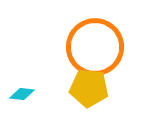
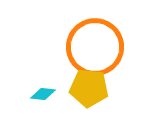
cyan diamond: moved 21 px right
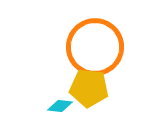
cyan diamond: moved 17 px right, 12 px down
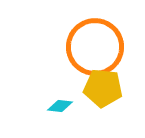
yellow pentagon: moved 14 px right
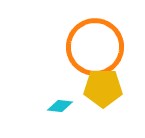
yellow pentagon: rotated 6 degrees counterclockwise
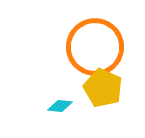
yellow pentagon: rotated 24 degrees clockwise
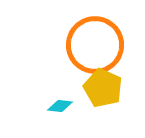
orange circle: moved 2 px up
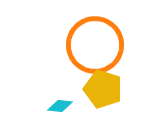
yellow pentagon: moved 1 px down; rotated 6 degrees counterclockwise
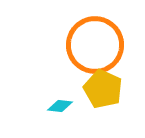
yellow pentagon: rotated 6 degrees clockwise
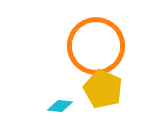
orange circle: moved 1 px right, 1 px down
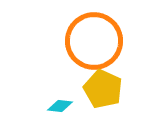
orange circle: moved 2 px left, 5 px up
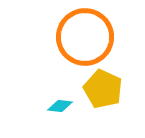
orange circle: moved 9 px left, 4 px up
